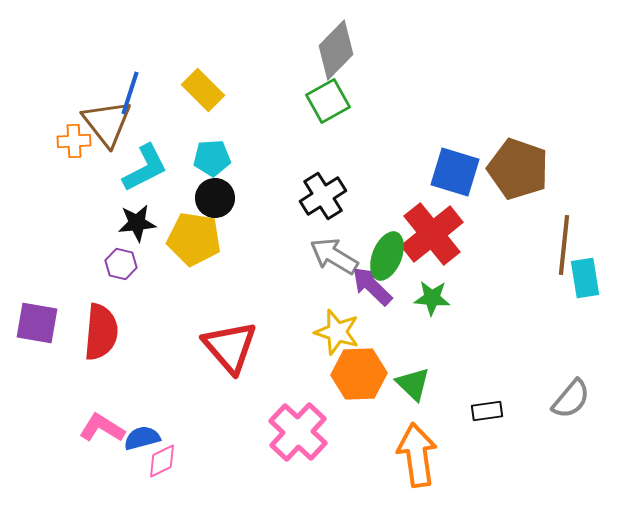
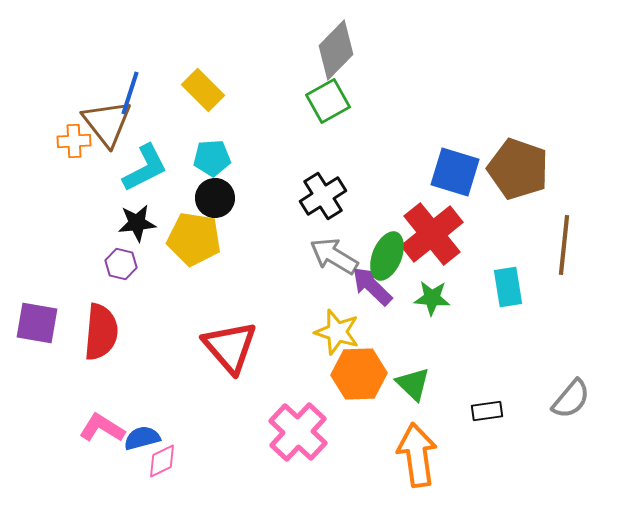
cyan rectangle: moved 77 px left, 9 px down
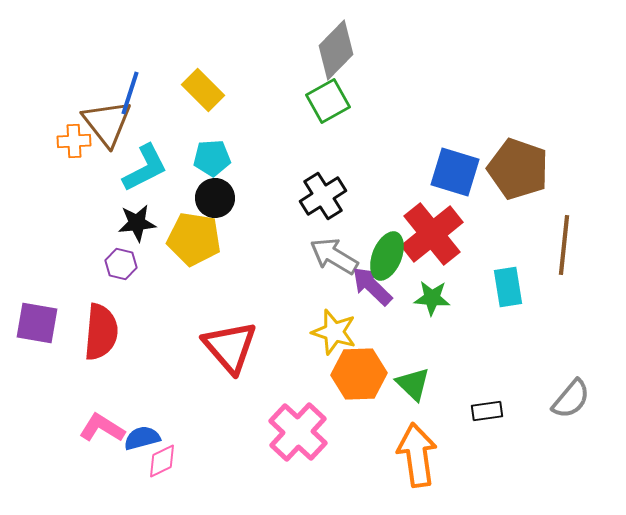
yellow star: moved 3 px left
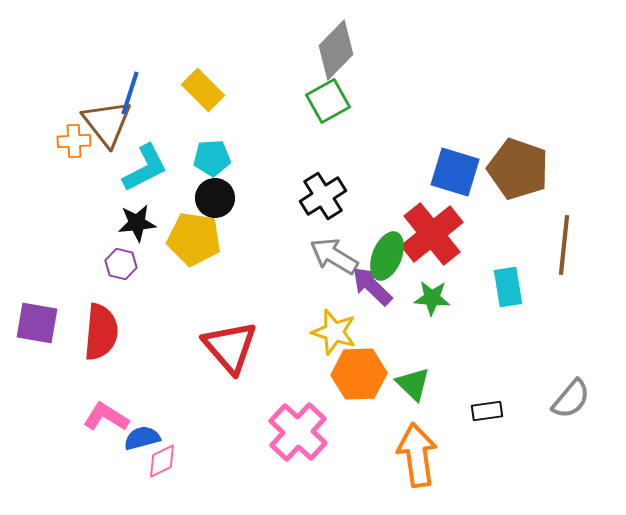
pink L-shape: moved 4 px right, 11 px up
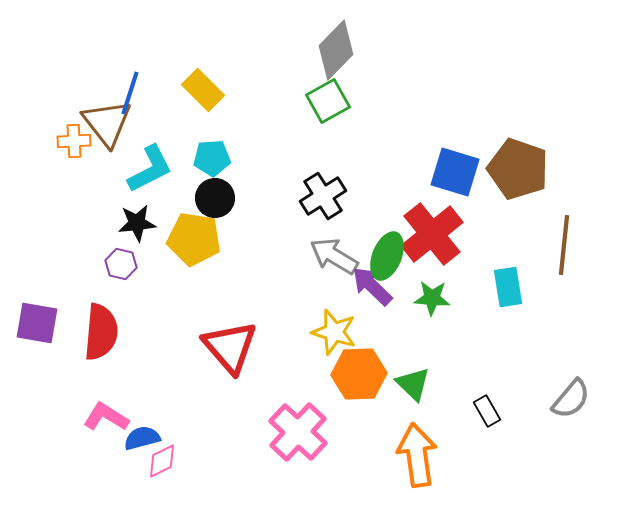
cyan L-shape: moved 5 px right, 1 px down
black rectangle: rotated 68 degrees clockwise
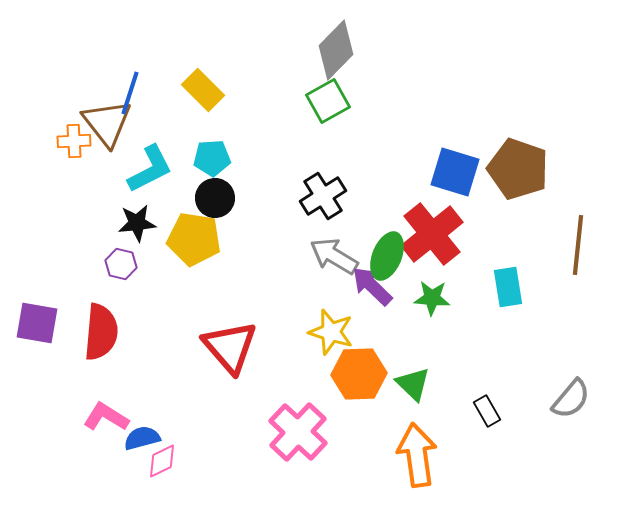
brown line: moved 14 px right
yellow star: moved 3 px left
